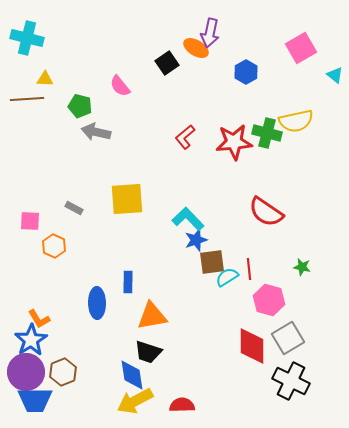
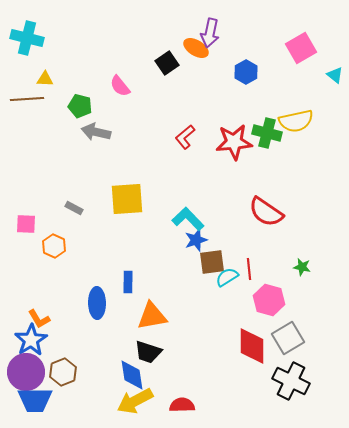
pink square at (30, 221): moved 4 px left, 3 px down
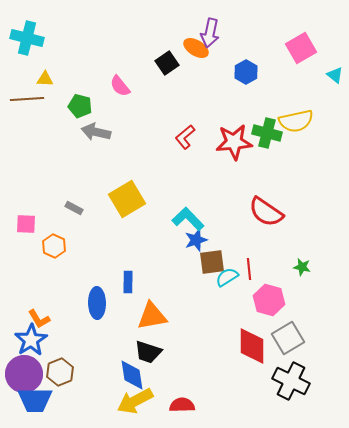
yellow square at (127, 199): rotated 27 degrees counterclockwise
purple circle at (26, 372): moved 2 px left, 2 px down
brown hexagon at (63, 372): moved 3 px left
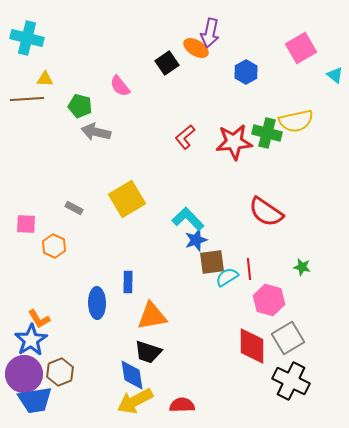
blue trapezoid at (35, 400): rotated 9 degrees counterclockwise
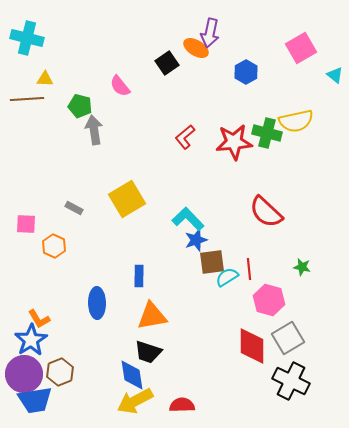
gray arrow at (96, 132): moved 2 px left, 2 px up; rotated 68 degrees clockwise
red semicircle at (266, 212): rotated 9 degrees clockwise
blue rectangle at (128, 282): moved 11 px right, 6 px up
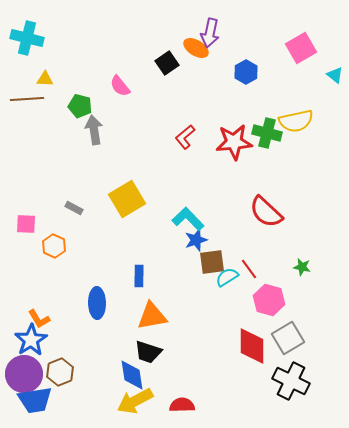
red line at (249, 269): rotated 30 degrees counterclockwise
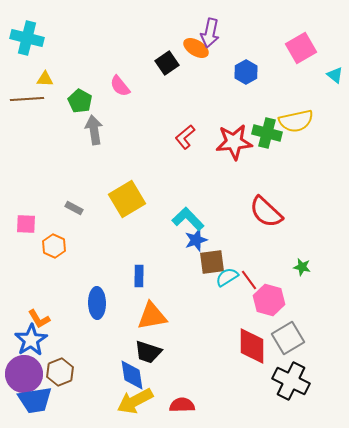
green pentagon at (80, 106): moved 5 px up; rotated 15 degrees clockwise
red line at (249, 269): moved 11 px down
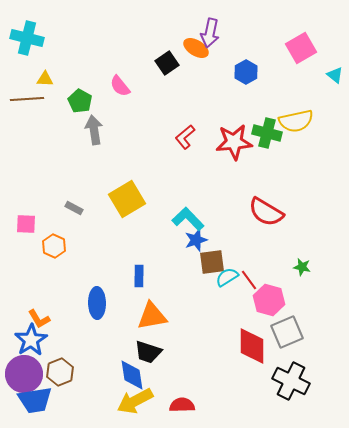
red semicircle at (266, 212): rotated 12 degrees counterclockwise
gray square at (288, 338): moved 1 px left, 6 px up; rotated 8 degrees clockwise
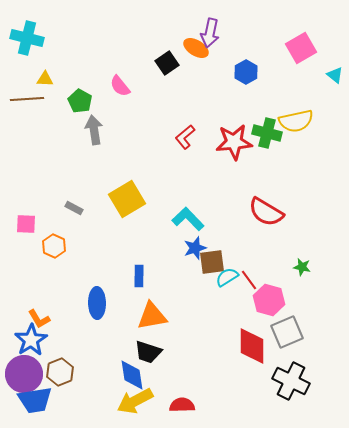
blue star at (196, 240): moved 1 px left, 8 px down
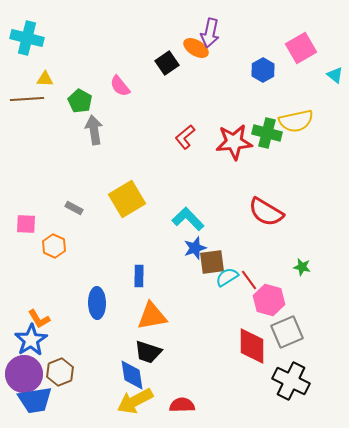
blue hexagon at (246, 72): moved 17 px right, 2 px up
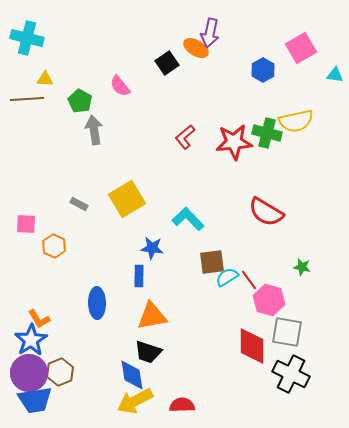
cyan triangle at (335, 75): rotated 30 degrees counterclockwise
gray rectangle at (74, 208): moved 5 px right, 4 px up
blue star at (195, 248): moved 43 px left; rotated 25 degrees clockwise
gray square at (287, 332): rotated 32 degrees clockwise
purple circle at (24, 374): moved 5 px right, 1 px up
black cross at (291, 381): moved 7 px up
